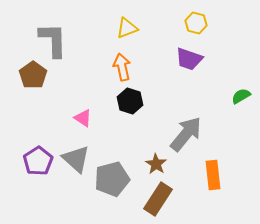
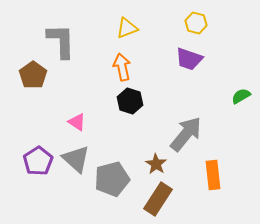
gray L-shape: moved 8 px right, 1 px down
pink triangle: moved 6 px left, 4 px down
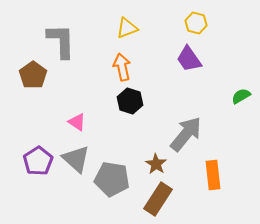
purple trapezoid: rotated 36 degrees clockwise
gray pentagon: rotated 24 degrees clockwise
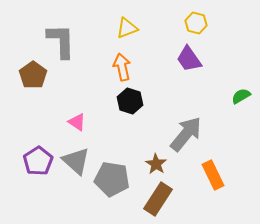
gray triangle: moved 2 px down
orange rectangle: rotated 20 degrees counterclockwise
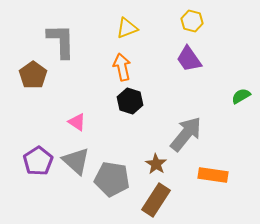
yellow hexagon: moved 4 px left, 2 px up
orange rectangle: rotated 56 degrees counterclockwise
brown rectangle: moved 2 px left, 1 px down
